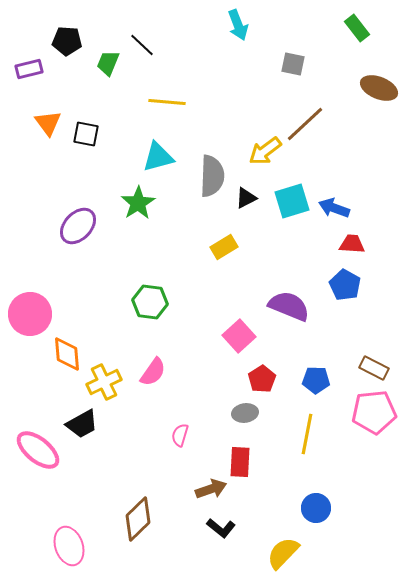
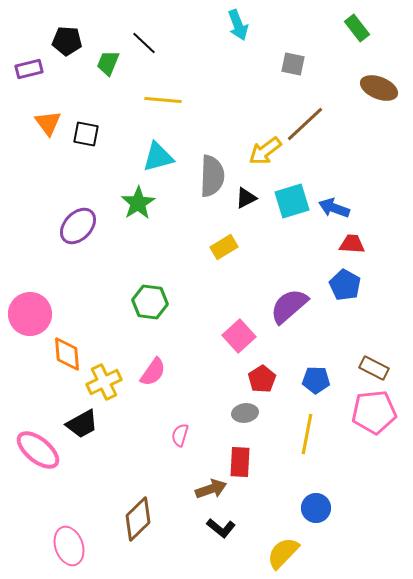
black line at (142, 45): moved 2 px right, 2 px up
yellow line at (167, 102): moved 4 px left, 2 px up
purple semicircle at (289, 306): rotated 63 degrees counterclockwise
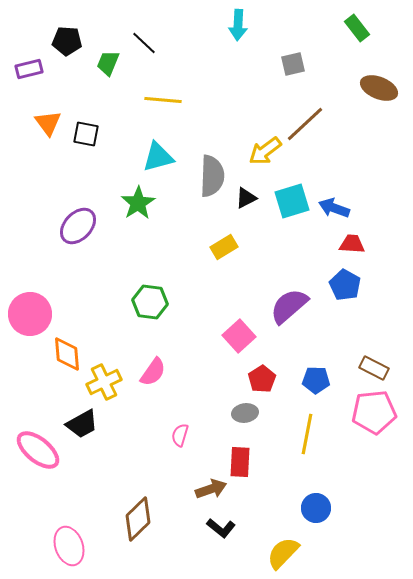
cyan arrow at (238, 25): rotated 24 degrees clockwise
gray square at (293, 64): rotated 25 degrees counterclockwise
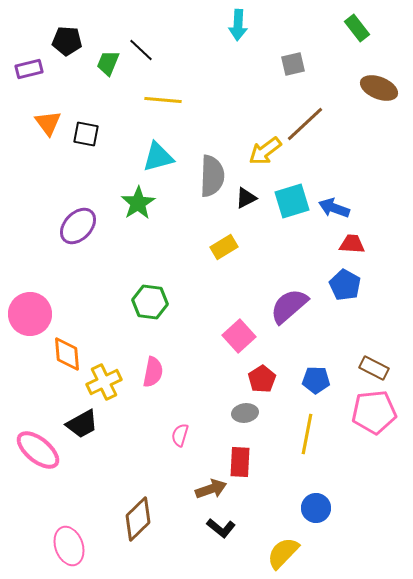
black line at (144, 43): moved 3 px left, 7 px down
pink semicircle at (153, 372): rotated 24 degrees counterclockwise
